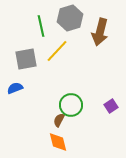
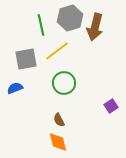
green line: moved 1 px up
brown arrow: moved 5 px left, 5 px up
yellow line: rotated 10 degrees clockwise
green circle: moved 7 px left, 22 px up
brown semicircle: rotated 56 degrees counterclockwise
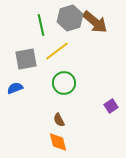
brown arrow: moved 5 px up; rotated 64 degrees counterclockwise
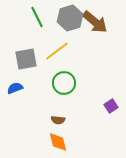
green line: moved 4 px left, 8 px up; rotated 15 degrees counterclockwise
brown semicircle: moved 1 px left; rotated 56 degrees counterclockwise
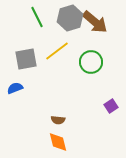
green circle: moved 27 px right, 21 px up
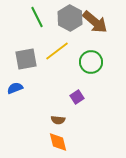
gray hexagon: rotated 15 degrees counterclockwise
purple square: moved 34 px left, 9 px up
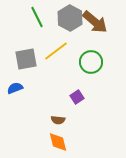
yellow line: moved 1 px left
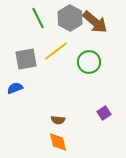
green line: moved 1 px right, 1 px down
green circle: moved 2 px left
purple square: moved 27 px right, 16 px down
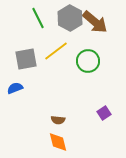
green circle: moved 1 px left, 1 px up
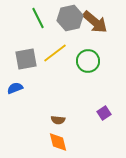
gray hexagon: rotated 20 degrees clockwise
yellow line: moved 1 px left, 2 px down
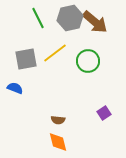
blue semicircle: rotated 42 degrees clockwise
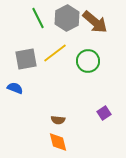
gray hexagon: moved 3 px left; rotated 15 degrees counterclockwise
